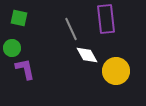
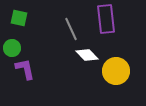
white diamond: rotated 15 degrees counterclockwise
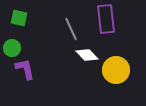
yellow circle: moved 1 px up
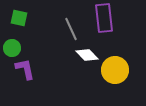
purple rectangle: moved 2 px left, 1 px up
yellow circle: moved 1 px left
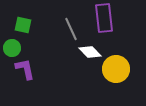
green square: moved 4 px right, 7 px down
white diamond: moved 3 px right, 3 px up
yellow circle: moved 1 px right, 1 px up
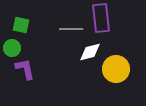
purple rectangle: moved 3 px left
green square: moved 2 px left
gray line: rotated 65 degrees counterclockwise
white diamond: rotated 60 degrees counterclockwise
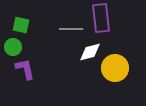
green circle: moved 1 px right, 1 px up
yellow circle: moved 1 px left, 1 px up
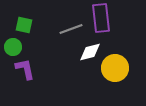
green square: moved 3 px right
gray line: rotated 20 degrees counterclockwise
